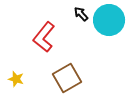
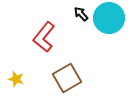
cyan circle: moved 2 px up
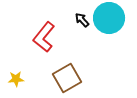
black arrow: moved 1 px right, 6 px down
yellow star: rotated 21 degrees counterclockwise
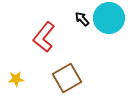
black arrow: moved 1 px up
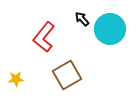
cyan circle: moved 1 px right, 11 px down
brown square: moved 3 px up
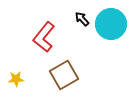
cyan circle: moved 1 px right, 5 px up
brown square: moved 3 px left
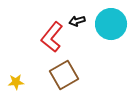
black arrow: moved 5 px left, 2 px down; rotated 63 degrees counterclockwise
red L-shape: moved 8 px right
yellow star: moved 3 px down
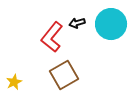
black arrow: moved 2 px down
yellow star: moved 2 px left; rotated 21 degrees counterclockwise
